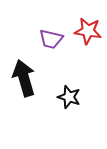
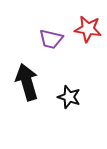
red star: moved 2 px up
black arrow: moved 3 px right, 4 px down
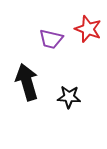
red star: rotated 12 degrees clockwise
black star: rotated 15 degrees counterclockwise
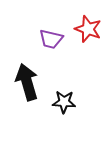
black star: moved 5 px left, 5 px down
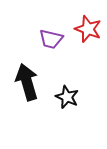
black star: moved 3 px right, 5 px up; rotated 20 degrees clockwise
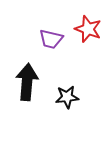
black arrow: rotated 21 degrees clockwise
black star: rotated 30 degrees counterclockwise
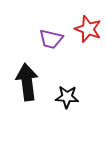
black arrow: rotated 12 degrees counterclockwise
black star: rotated 10 degrees clockwise
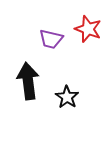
black arrow: moved 1 px right, 1 px up
black star: rotated 30 degrees clockwise
